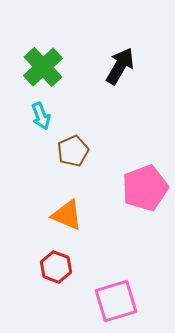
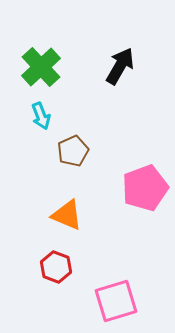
green cross: moved 2 px left
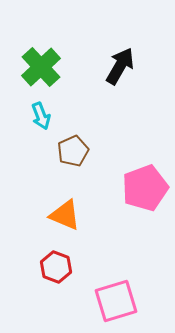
orange triangle: moved 2 px left
